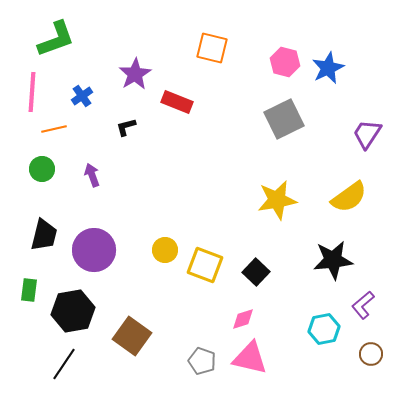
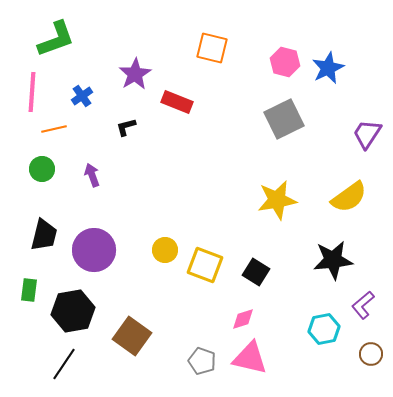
black square: rotated 12 degrees counterclockwise
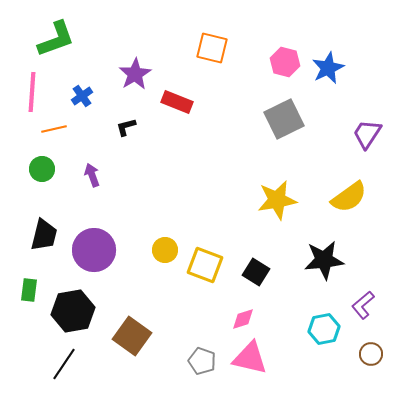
black star: moved 9 px left
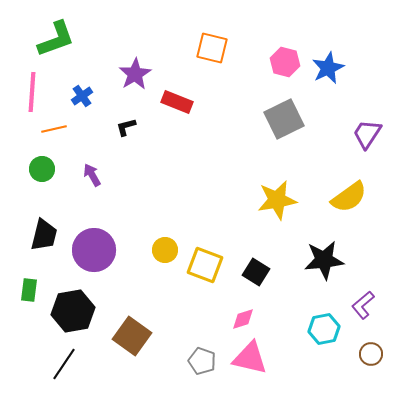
purple arrow: rotated 10 degrees counterclockwise
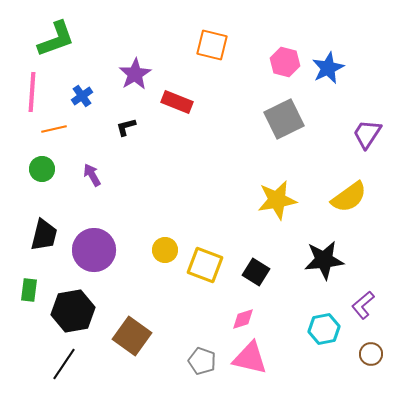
orange square: moved 3 px up
